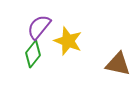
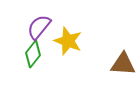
brown triangle: moved 5 px right; rotated 8 degrees counterclockwise
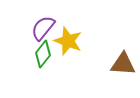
purple semicircle: moved 4 px right, 1 px down
green diamond: moved 10 px right
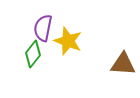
purple semicircle: rotated 28 degrees counterclockwise
green diamond: moved 10 px left
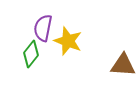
green diamond: moved 2 px left
brown triangle: moved 1 px down
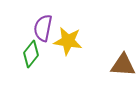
yellow star: rotated 12 degrees counterclockwise
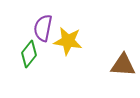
green diamond: moved 2 px left
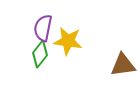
green diamond: moved 11 px right
brown triangle: rotated 12 degrees counterclockwise
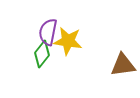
purple semicircle: moved 5 px right, 4 px down
green diamond: moved 2 px right
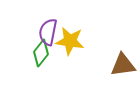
yellow star: moved 2 px right
green diamond: moved 1 px left, 1 px up
